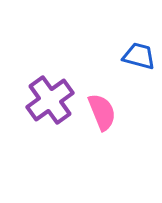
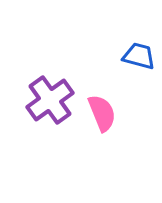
pink semicircle: moved 1 px down
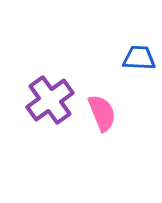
blue trapezoid: moved 2 px down; rotated 12 degrees counterclockwise
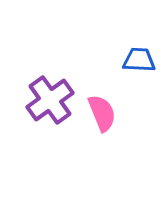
blue trapezoid: moved 2 px down
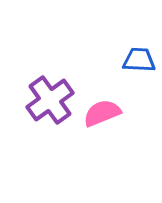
pink semicircle: rotated 90 degrees counterclockwise
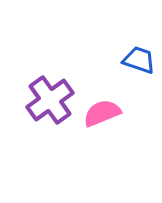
blue trapezoid: rotated 16 degrees clockwise
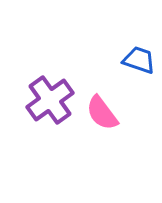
pink semicircle: rotated 105 degrees counterclockwise
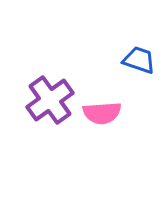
pink semicircle: rotated 57 degrees counterclockwise
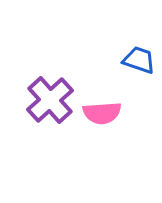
purple cross: rotated 6 degrees counterclockwise
